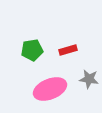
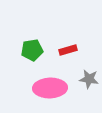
pink ellipse: moved 1 px up; rotated 20 degrees clockwise
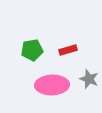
gray star: rotated 12 degrees clockwise
pink ellipse: moved 2 px right, 3 px up
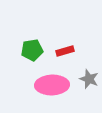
red rectangle: moved 3 px left, 1 px down
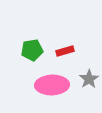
gray star: rotated 18 degrees clockwise
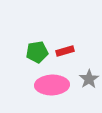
green pentagon: moved 5 px right, 2 px down
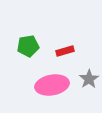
green pentagon: moved 9 px left, 6 px up
pink ellipse: rotated 8 degrees counterclockwise
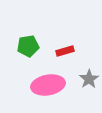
pink ellipse: moved 4 px left
